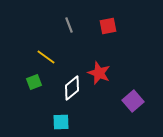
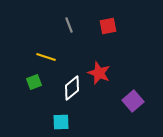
yellow line: rotated 18 degrees counterclockwise
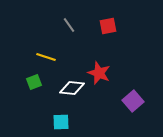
gray line: rotated 14 degrees counterclockwise
white diamond: rotated 45 degrees clockwise
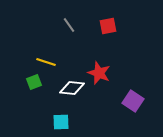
yellow line: moved 5 px down
purple square: rotated 15 degrees counterclockwise
